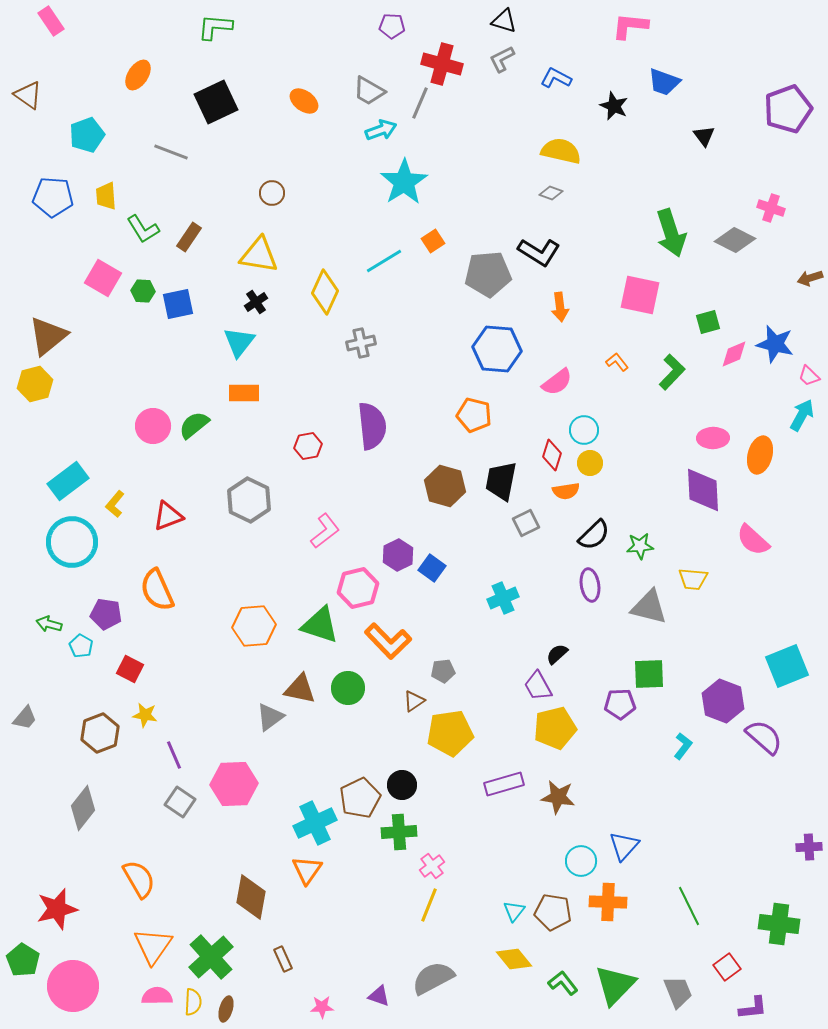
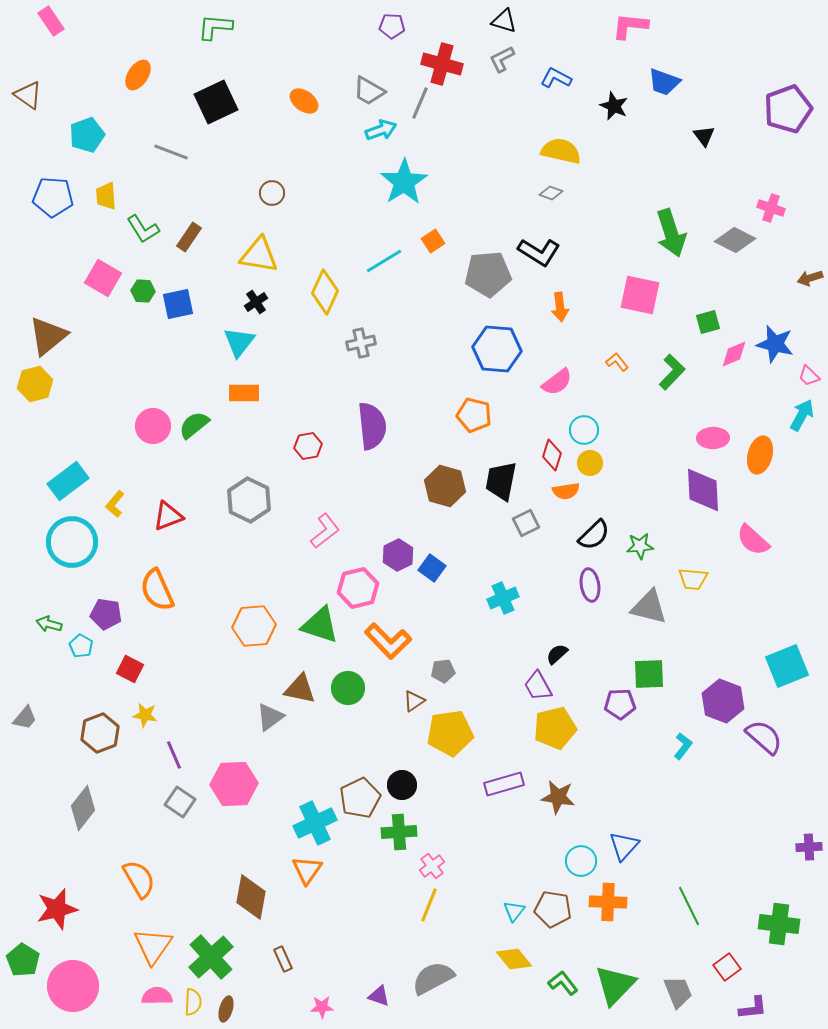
brown pentagon at (553, 912): moved 3 px up
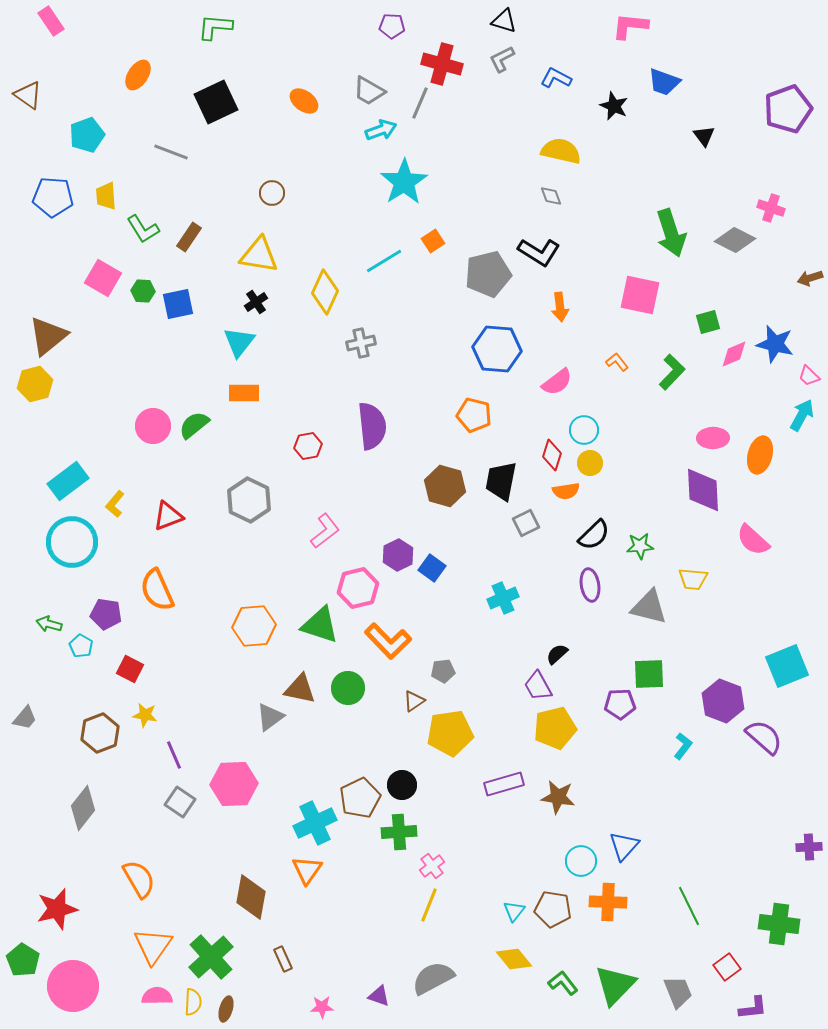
gray diamond at (551, 193): moved 3 px down; rotated 50 degrees clockwise
gray pentagon at (488, 274): rotated 9 degrees counterclockwise
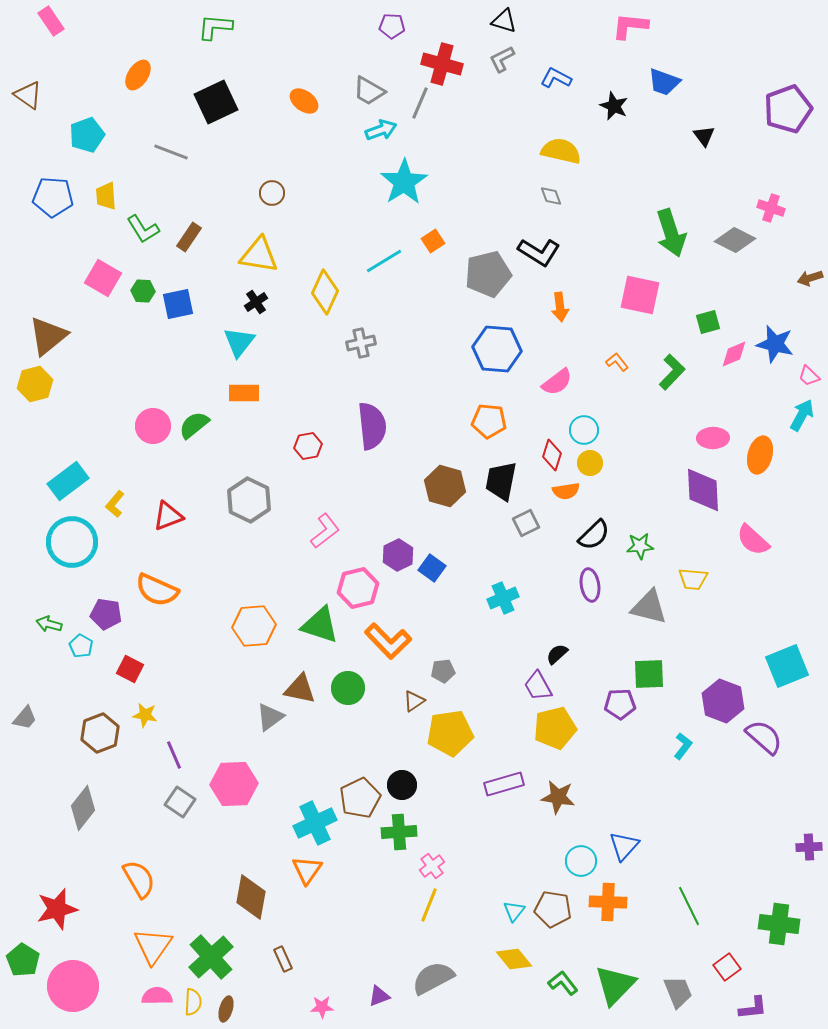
orange pentagon at (474, 415): moved 15 px right, 6 px down; rotated 8 degrees counterclockwise
orange semicircle at (157, 590): rotated 42 degrees counterclockwise
purple triangle at (379, 996): rotated 40 degrees counterclockwise
